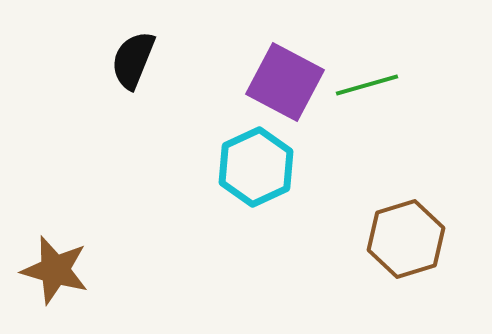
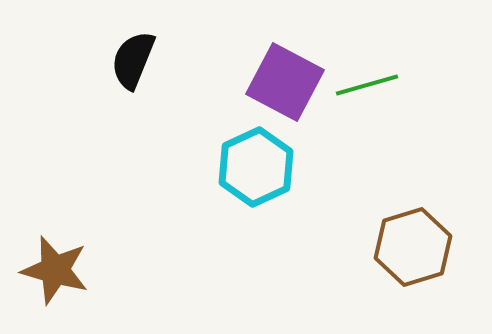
brown hexagon: moved 7 px right, 8 px down
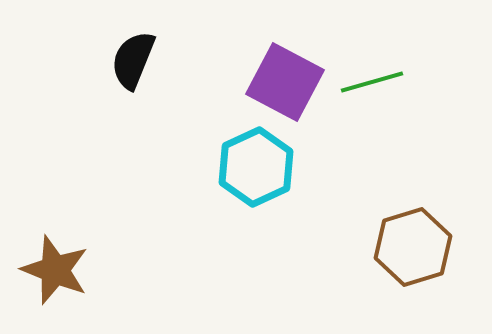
green line: moved 5 px right, 3 px up
brown star: rotated 6 degrees clockwise
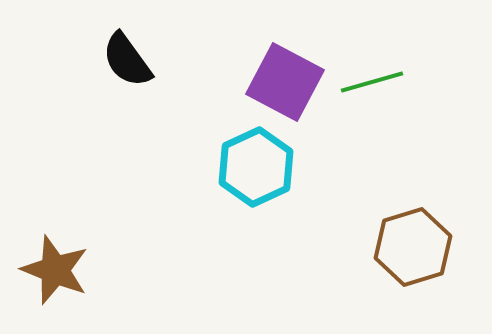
black semicircle: moved 6 px left; rotated 58 degrees counterclockwise
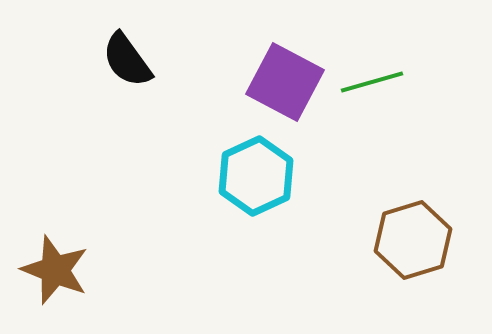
cyan hexagon: moved 9 px down
brown hexagon: moved 7 px up
